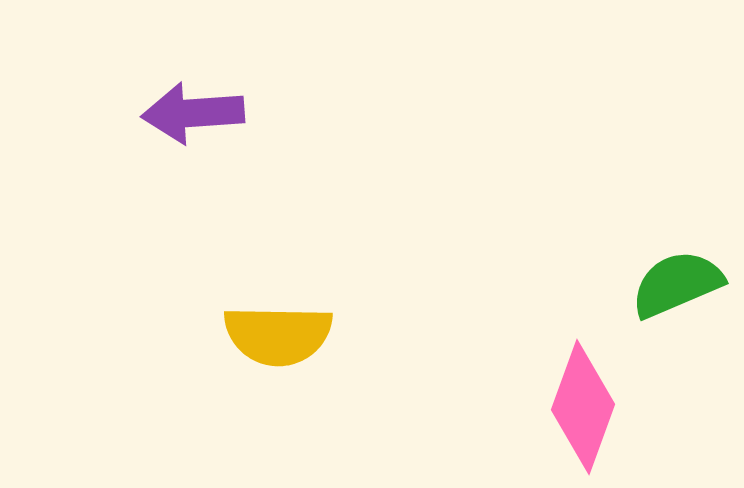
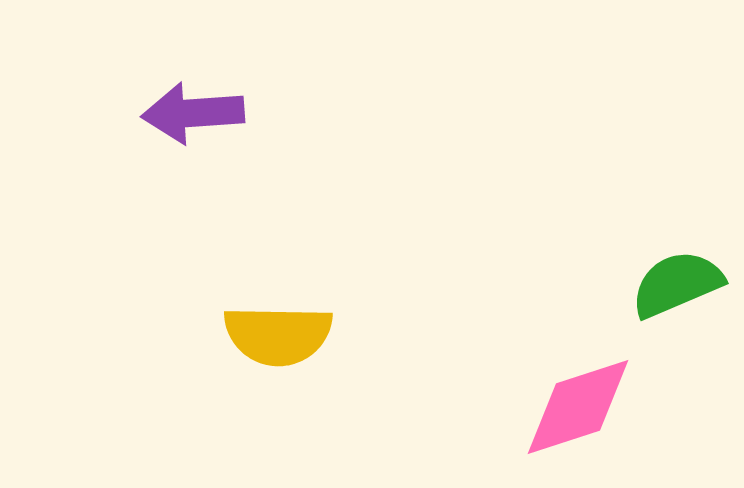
pink diamond: moved 5 px left; rotated 52 degrees clockwise
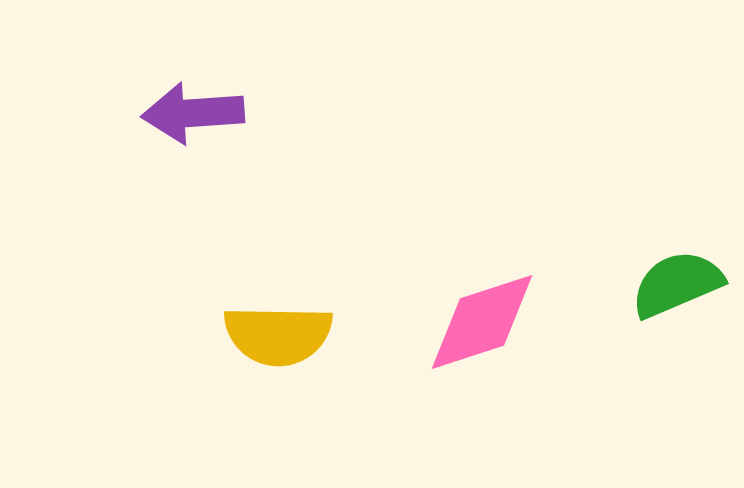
pink diamond: moved 96 px left, 85 px up
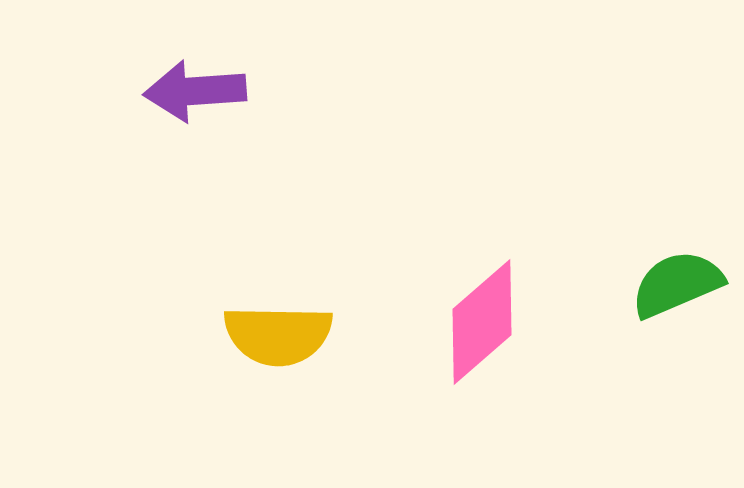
purple arrow: moved 2 px right, 22 px up
pink diamond: rotated 23 degrees counterclockwise
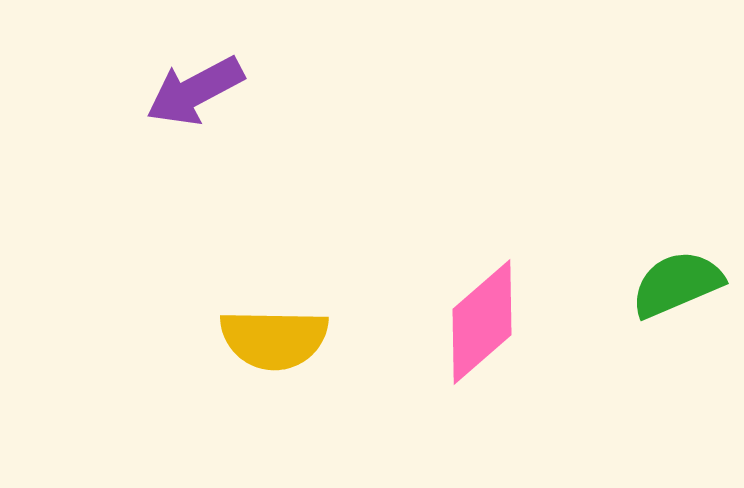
purple arrow: rotated 24 degrees counterclockwise
yellow semicircle: moved 4 px left, 4 px down
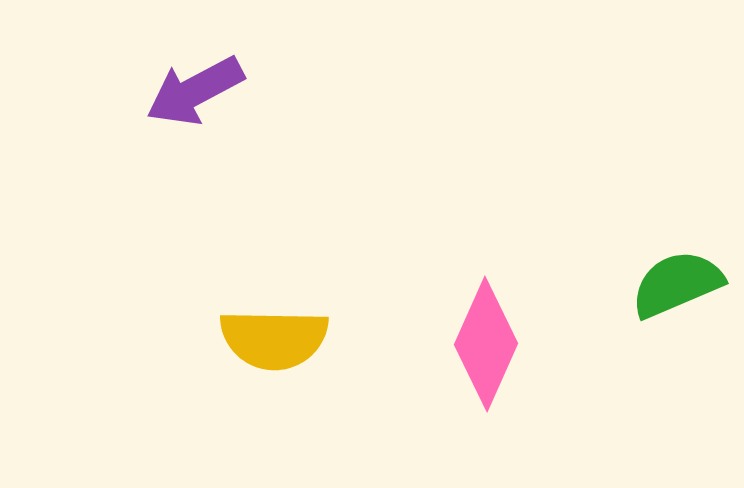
pink diamond: moved 4 px right, 22 px down; rotated 25 degrees counterclockwise
